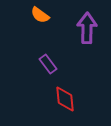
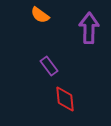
purple arrow: moved 2 px right
purple rectangle: moved 1 px right, 2 px down
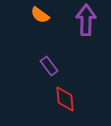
purple arrow: moved 3 px left, 8 px up
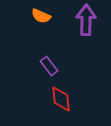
orange semicircle: moved 1 px right, 1 px down; rotated 12 degrees counterclockwise
red diamond: moved 4 px left
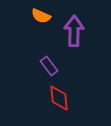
purple arrow: moved 12 px left, 11 px down
red diamond: moved 2 px left, 1 px up
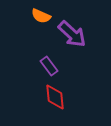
purple arrow: moved 2 px left, 3 px down; rotated 132 degrees clockwise
red diamond: moved 4 px left, 1 px up
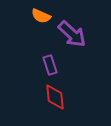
purple rectangle: moved 1 px right, 1 px up; rotated 18 degrees clockwise
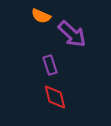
red diamond: rotated 8 degrees counterclockwise
